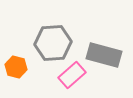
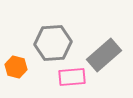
gray rectangle: rotated 56 degrees counterclockwise
pink rectangle: moved 2 px down; rotated 36 degrees clockwise
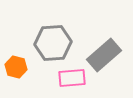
pink rectangle: moved 1 px down
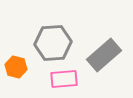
pink rectangle: moved 8 px left, 1 px down
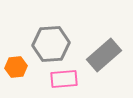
gray hexagon: moved 2 px left, 1 px down
orange hexagon: rotated 20 degrees counterclockwise
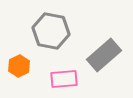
gray hexagon: moved 13 px up; rotated 15 degrees clockwise
orange hexagon: moved 3 px right, 1 px up; rotated 20 degrees counterclockwise
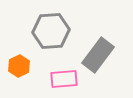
gray hexagon: rotated 15 degrees counterclockwise
gray rectangle: moved 6 px left; rotated 12 degrees counterclockwise
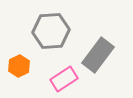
pink rectangle: rotated 28 degrees counterclockwise
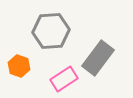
gray rectangle: moved 3 px down
orange hexagon: rotated 15 degrees counterclockwise
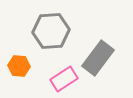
orange hexagon: rotated 15 degrees counterclockwise
